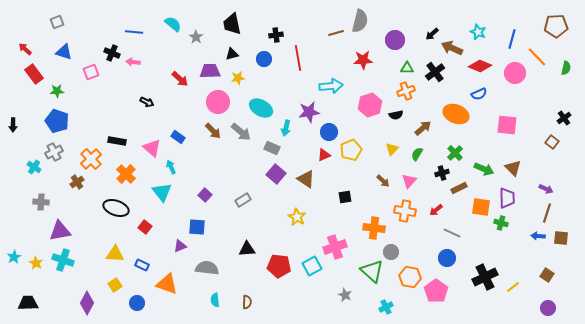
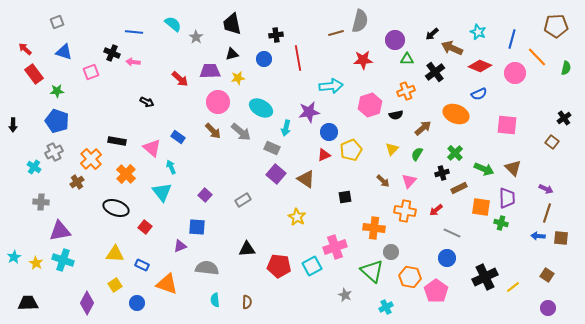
green triangle at (407, 68): moved 9 px up
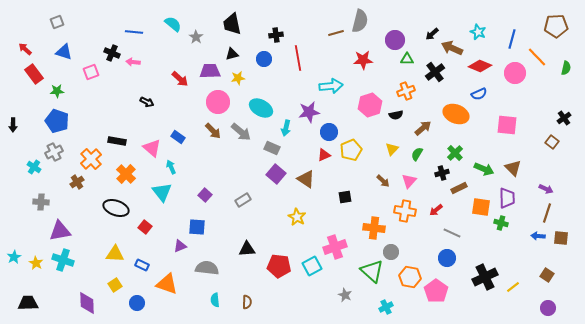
purple diamond at (87, 303): rotated 30 degrees counterclockwise
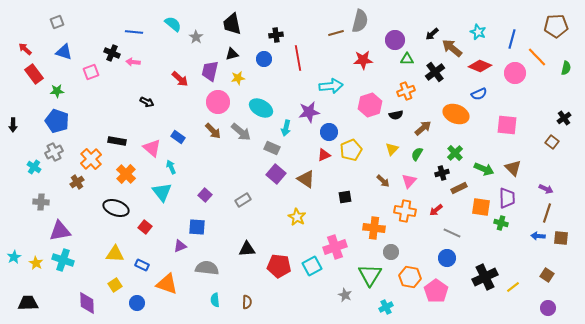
brown arrow at (452, 48): rotated 15 degrees clockwise
purple trapezoid at (210, 71): rotated 75 degrees counterclockwise
green triangle at (372, 271): moved 2 px left, 4 px down; rotated 20 degrees clockwise
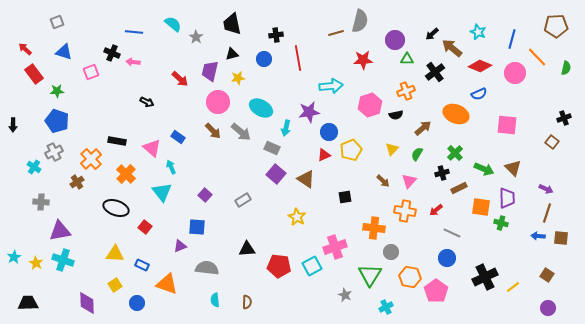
black cross at (564, 118): rotated 16 degrees clockwise
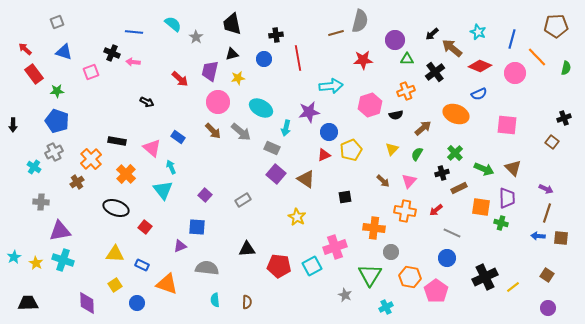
cyan triangle at (162, 192): moved 1 px right, 2 px up
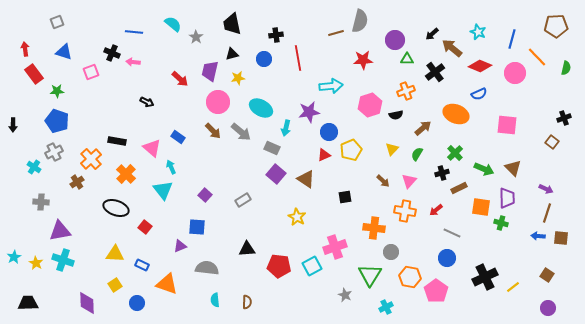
red arrow at (25, 49): rotated 40 degrees clockwise
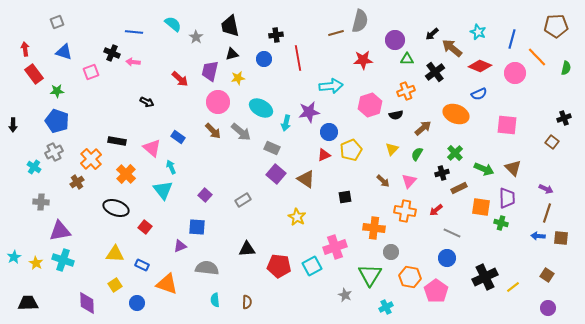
black trapezoid at (232, 24): moved 2 px left, 2 px down
cyan arrow at (286, 128): moved 5 px up
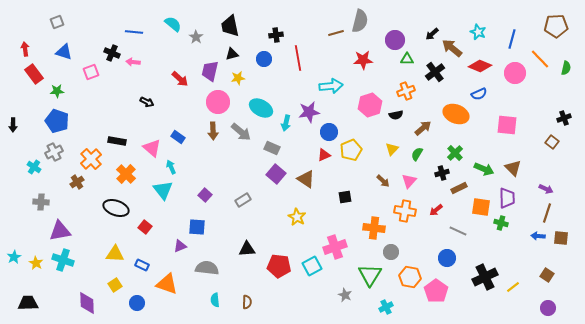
orange line at (537, 57): moved 3 px right, 2 px down
brown arrow at (213, 131): rotated 42 degrees clockwise
gray line at (452, 233): moved 6 px right, 2 px up
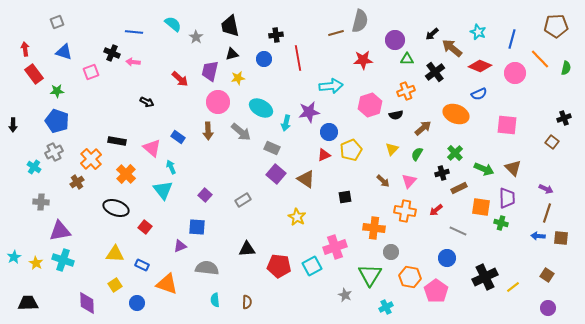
brown arrow at (213, 131): moved 5 px left
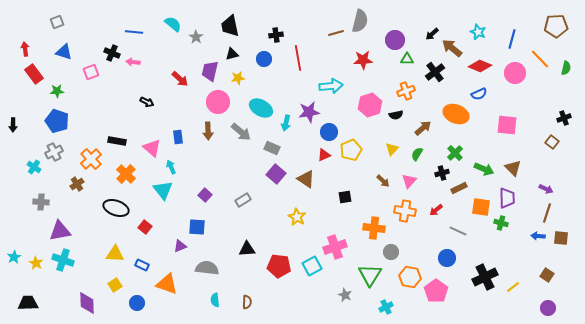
blue rectangle at (178, 137): rotated 48 degrees clockwise
brown cross at (77, 182): moved 2 px down
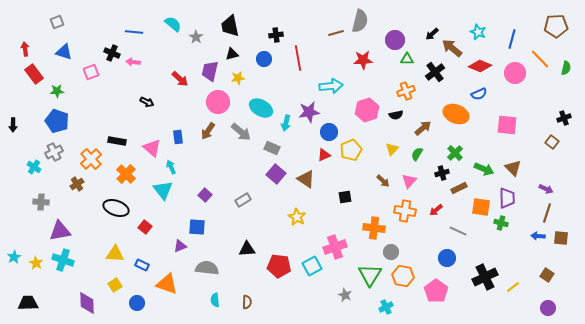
pink hexagon at (370, 105): moved 3 px left, 5 px down
brown arrow at (208, 131): rotated 36 degrees clockwise
orange hexagon at (410, 277): moved 7 px left, 1 px up
